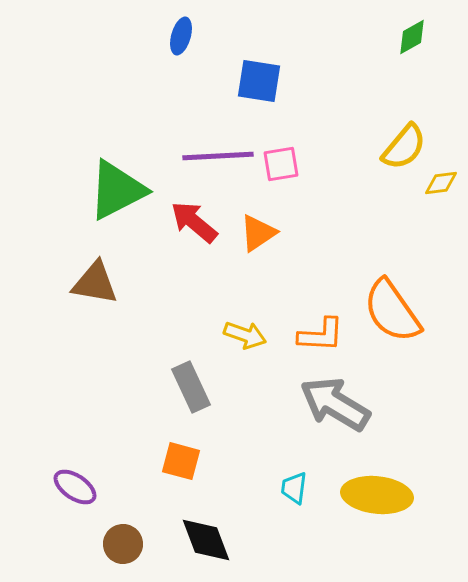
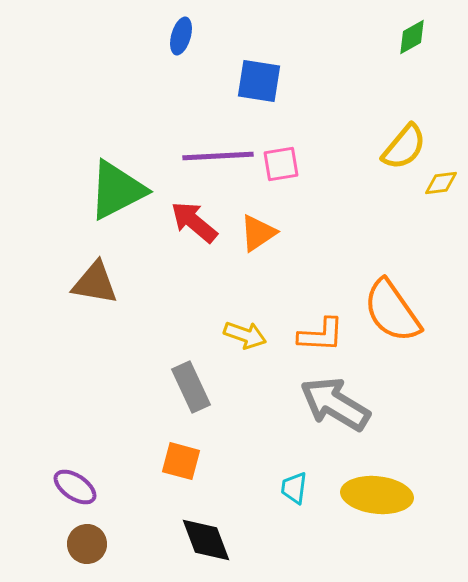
brown circle: moved 36 px left
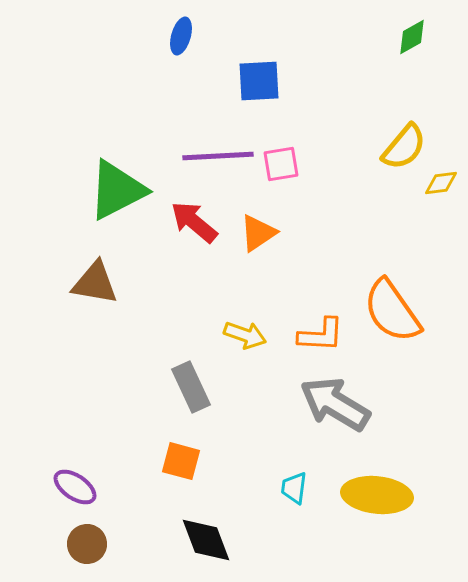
blue square: rotated 12 degrees counterclockwise
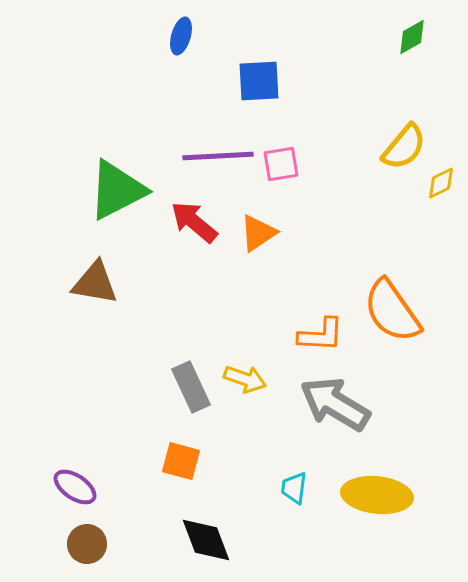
yellow diamond: rotated 20 degrees counterclockwise
yellow arrow: moved 44 px down
